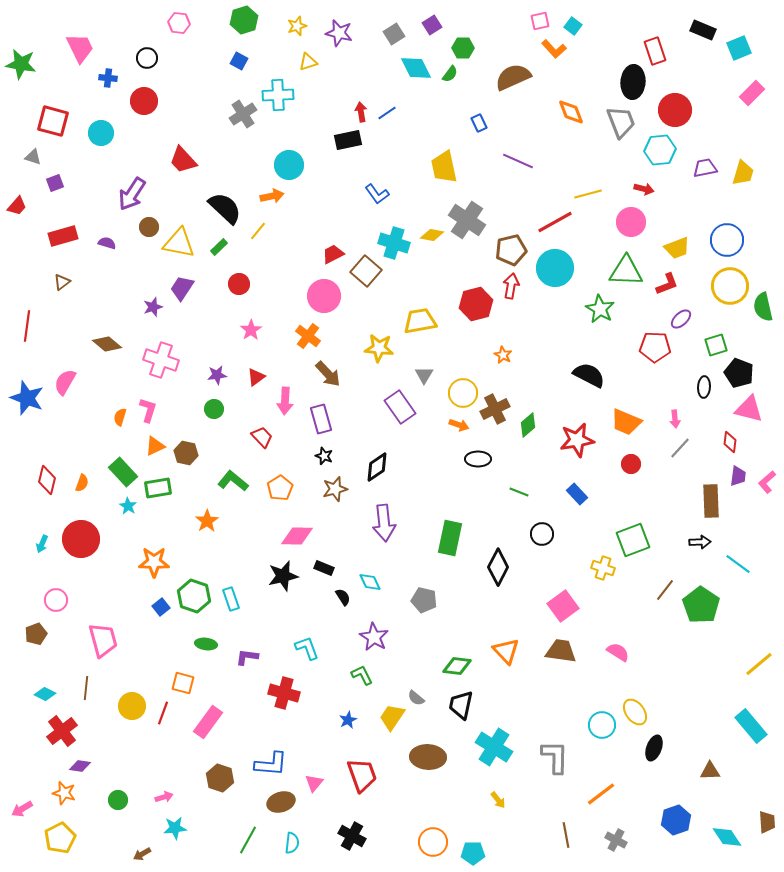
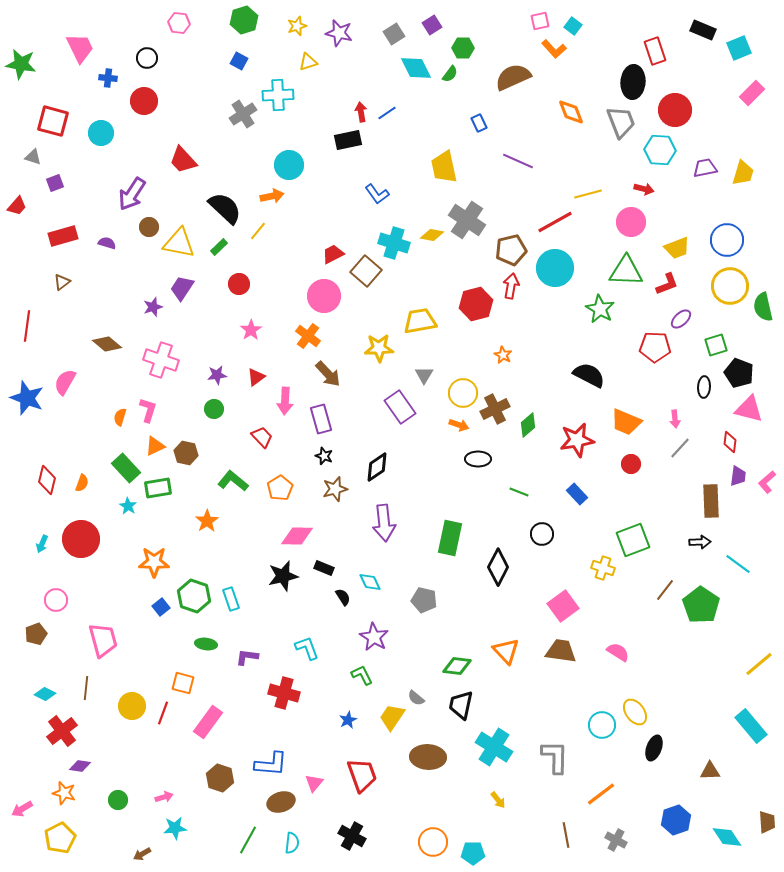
cyan hexagon at (660, 150): rotated 8 degrees clockwise
yellow star at (379, 348): rotated 8 degrees counterclockwise
green rectangle at (123, 472): moved 3 px right, 4 px up
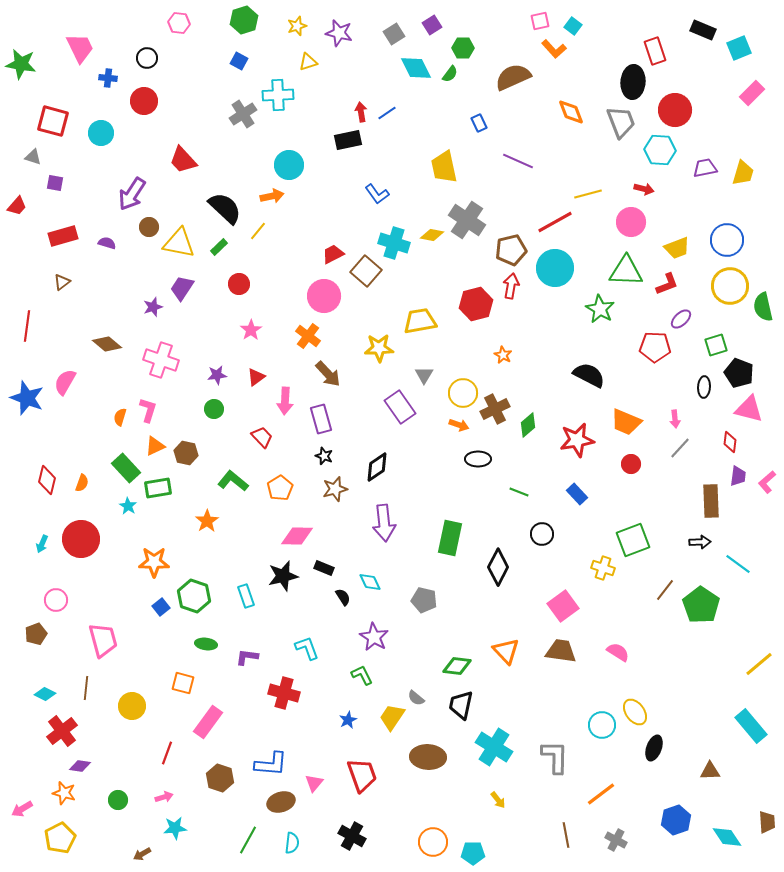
purple square at (55, 183): rotated 30 degrees clockwise
cyan rectangle at (231, 599): moved 15 px right, 3 px up
red line at (163, 713): moved 4 px right, 40 px down
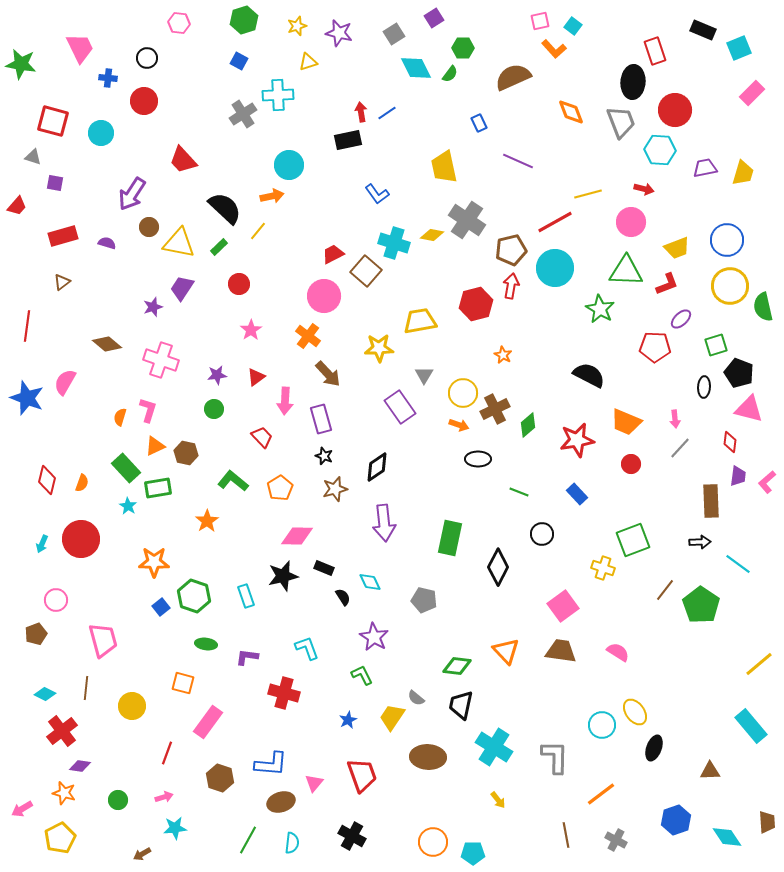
purple square at (432, 25): moved 2 px right, 7 px up
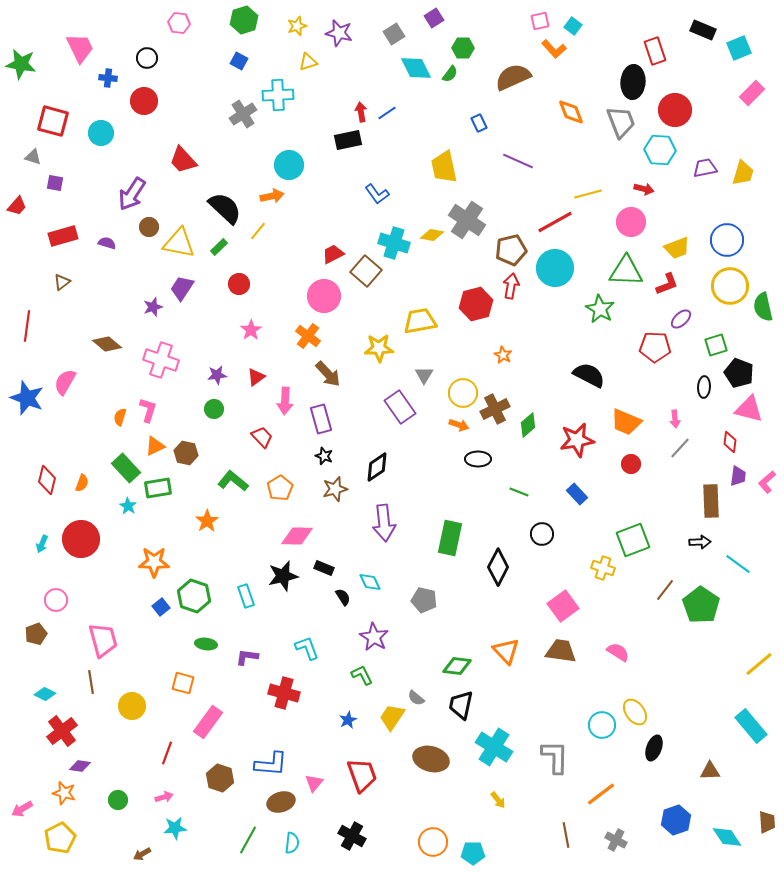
brown line at (86, 688): moved 5 px right, 6 px up; rotated 15 degrees counterclockwise
brown ellipse at (428, 757): moved 3 px right, 2 px down; rotated 12 degrees clockwise
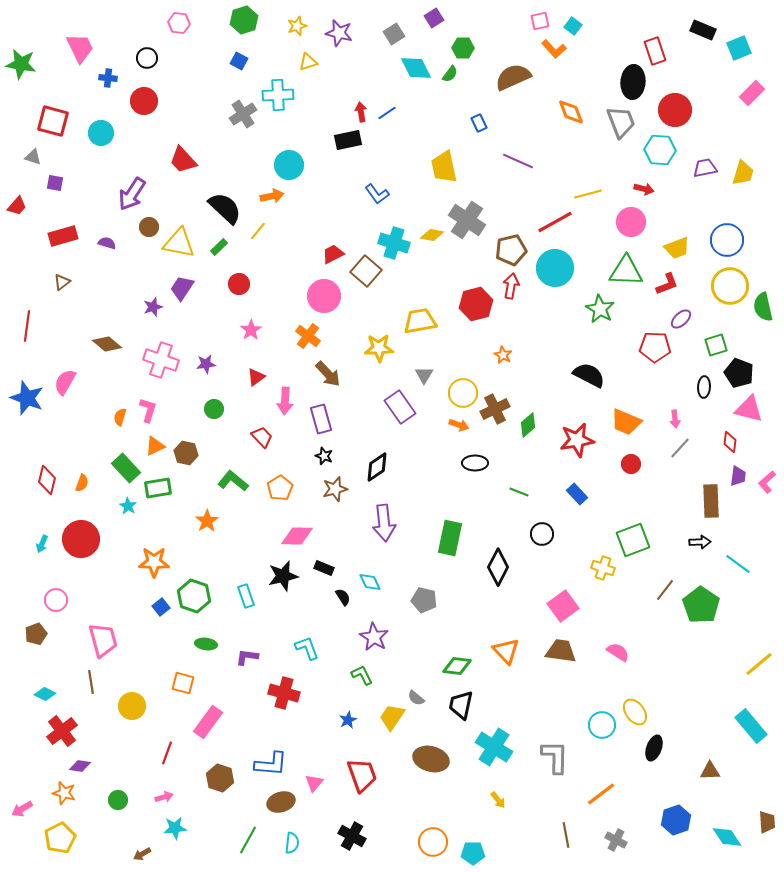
purple star at (217, 375): moved 11 px left, 11 px up
black ellipse at (478, 459): moved 3 px left, 4 px down
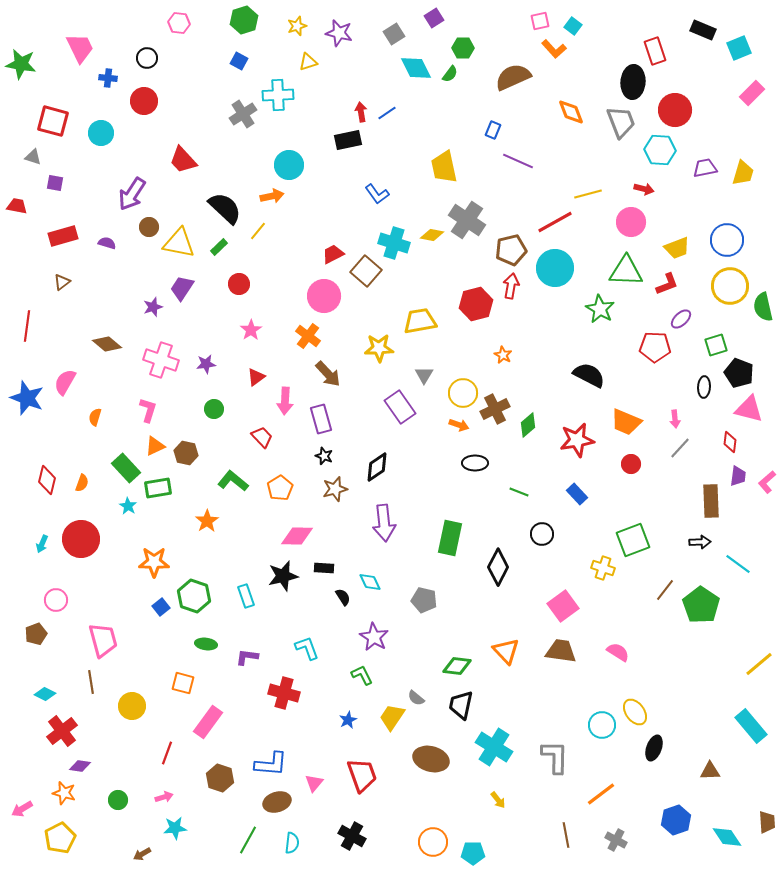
blue rectangle at (479, 123): moved 14 px right, 7 px down; rotated 48 degrees clockwise
red trapezoid at (17, 206): rotated 120 degrees counterclockwise
orange semicircle at (120, 417): moved 25 px left
black rectangle at (324, 568): rotated 18 degrees counterclockwise
brown ellipse at (281, 802): moved 4 px left
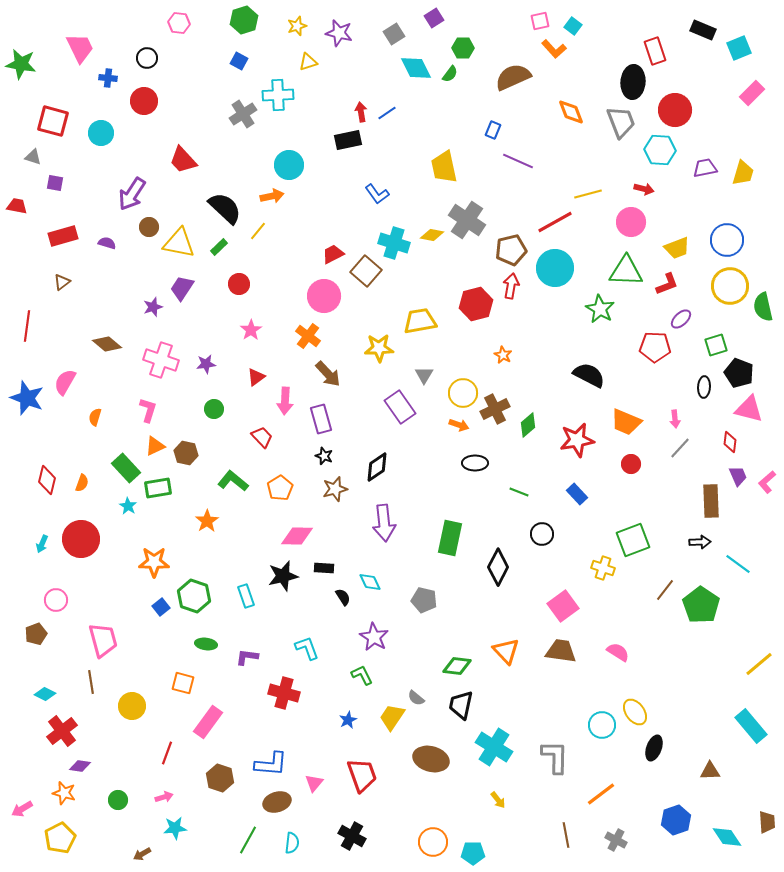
purple trapezoid at (738, 476): rotated 30 degrees counterclockwise
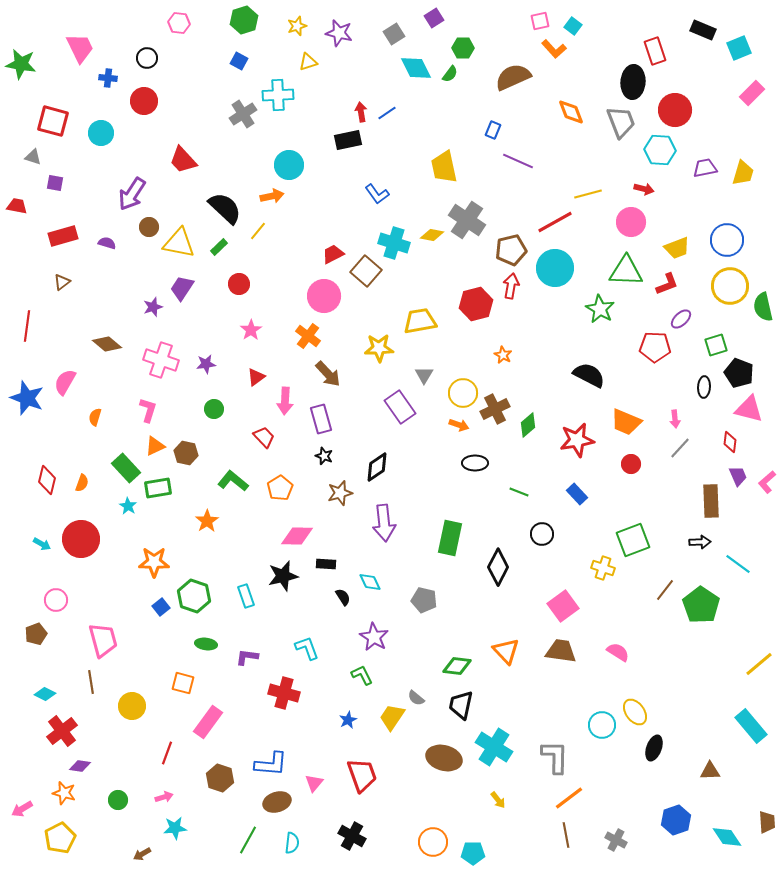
red trapezoid at (262, 437): moved 2 px right
brown star at (335, 489): moved 5 px right, 4 px down
cyan arrow at (42, 544): rotated 84 degrees counterclockwise
black rectangle at (324, 568): moved 2 px right, 4 px up
brown ellipse at (431, 759): moved 13 px right, 1 px up
orange line at (601, 794): moved 32 px left, 4 px down
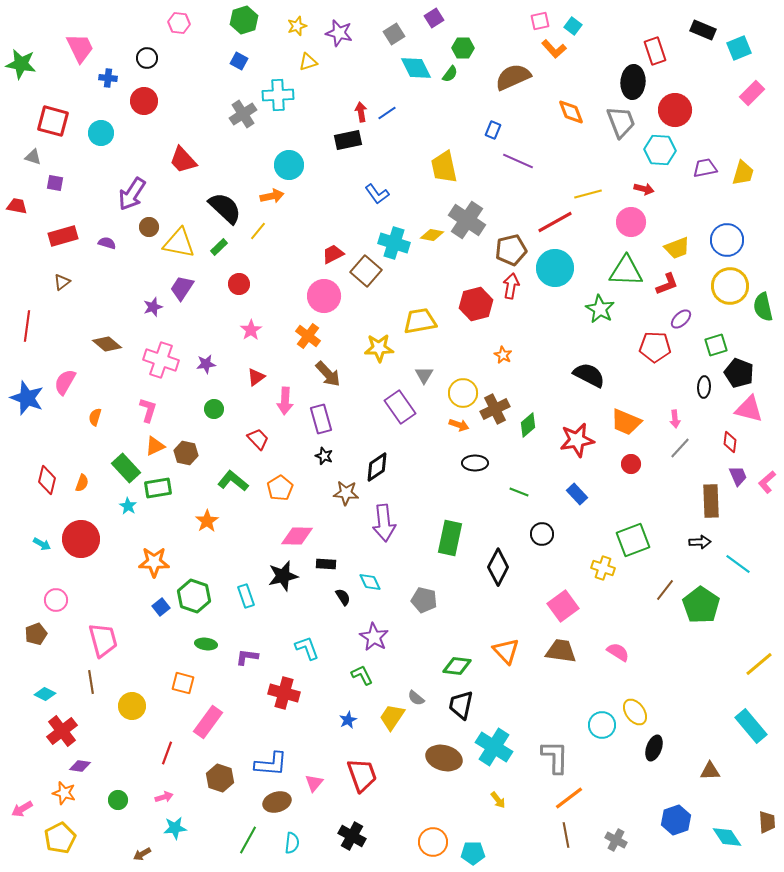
red trapezoid at (264, 437): moved 6 px left, 2 px down
brown star at (340, 493): moved 6 px right; rotated 20 degrees clockwise
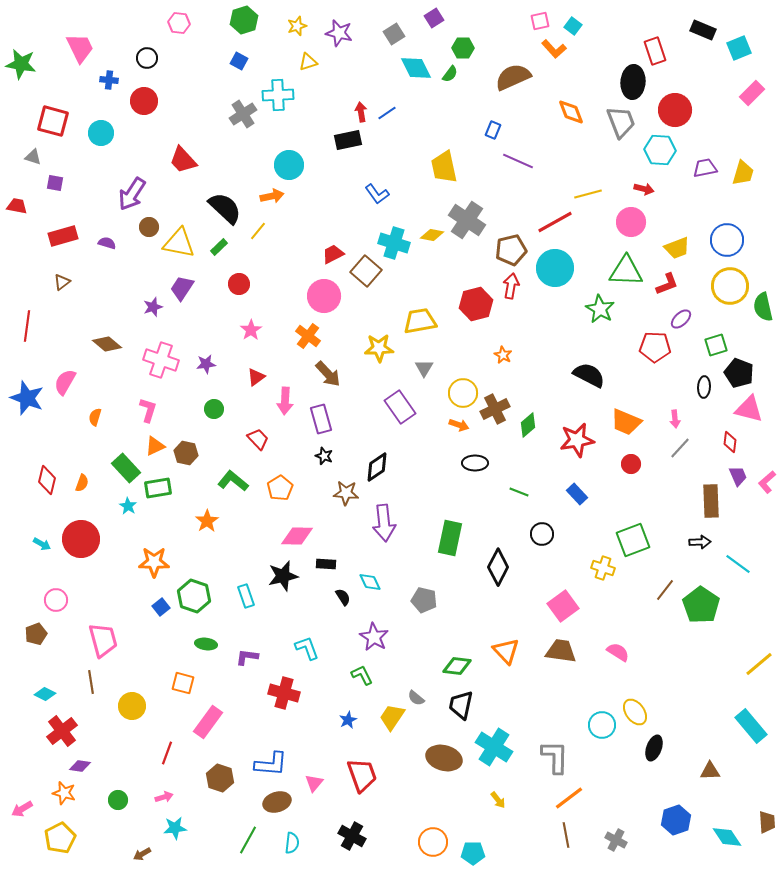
blue cross at (108, 78): moved 1 px right, 2 px down
gray triangle at (424, 375): moved 7 px up
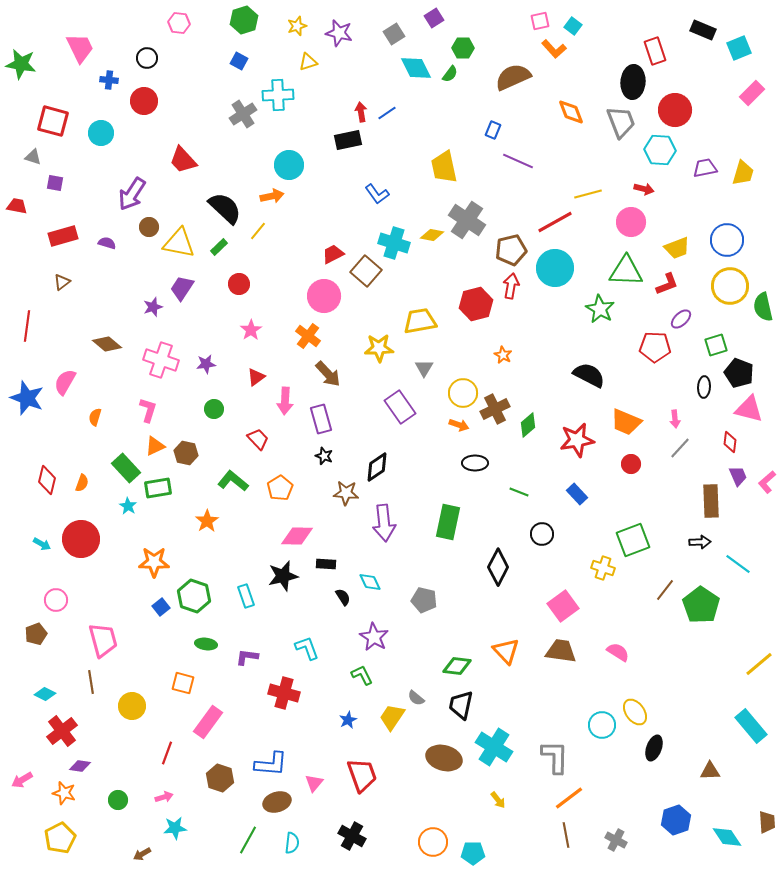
green rectangle at (450, 538): moved 2 px left, 16 px up
pink arrow at (22, 809): moved 29 px up
